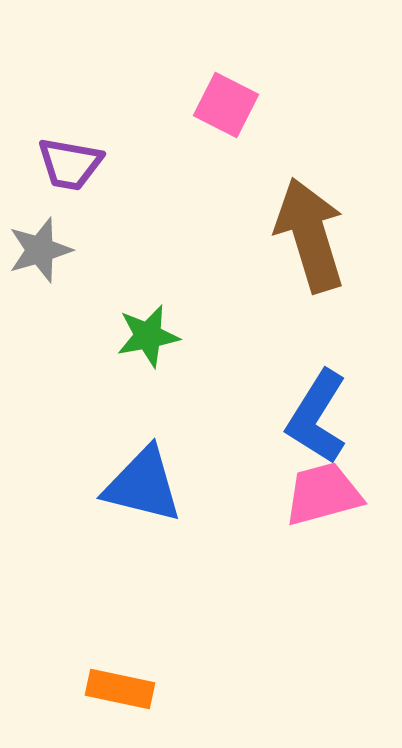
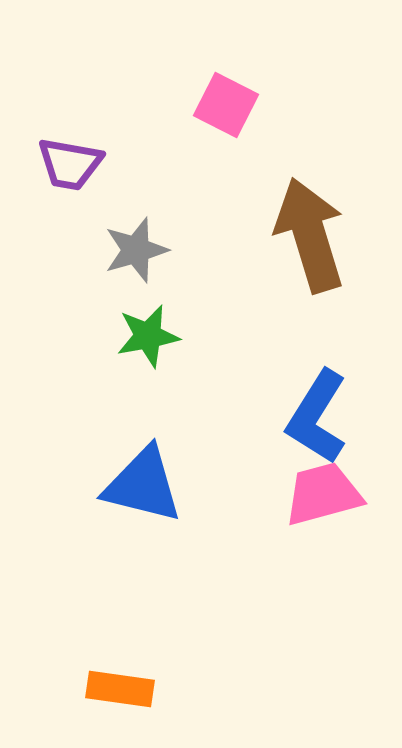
gray star: moved 96 px right
orange rectangle: rotated 4 degrees counterclockwise
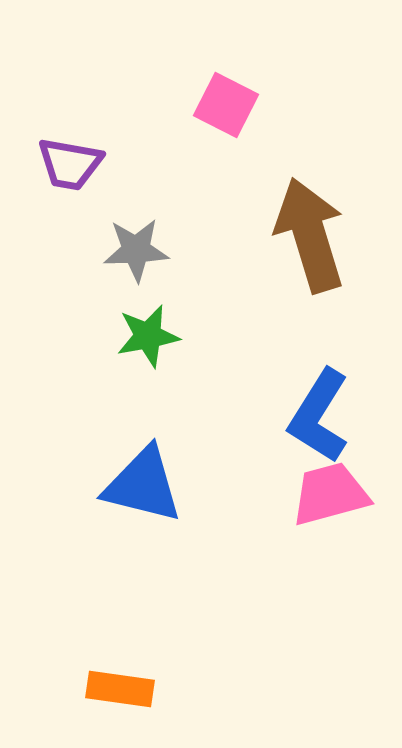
gray star: rotated 14 degrees clockwise
blue L-shape: moved 2 px right, 1 px up
pink trapezoid: moved 7 px right
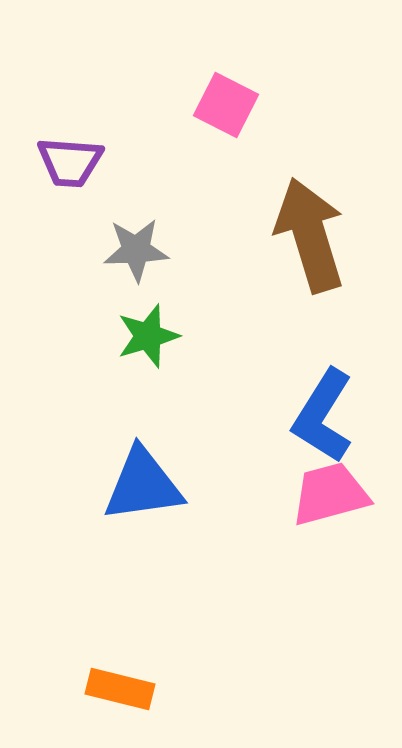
purple trapezoid: moved 2 px up; rotated 6 degrees counterclockwise
green star: rotated 6 degrees counterclockwise
blue L-shape: moved 4 px right
blue triangle: rotated 22 degrees counterclockwise
orange rectangle: rotated 6 degrees clockwise
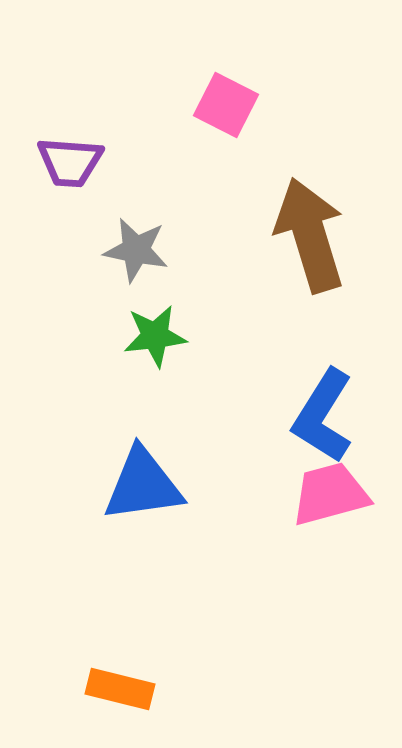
gray star: rotated 14 degrees clockwise
green star: moved 7 px right; rotated 10 degrees clockwise
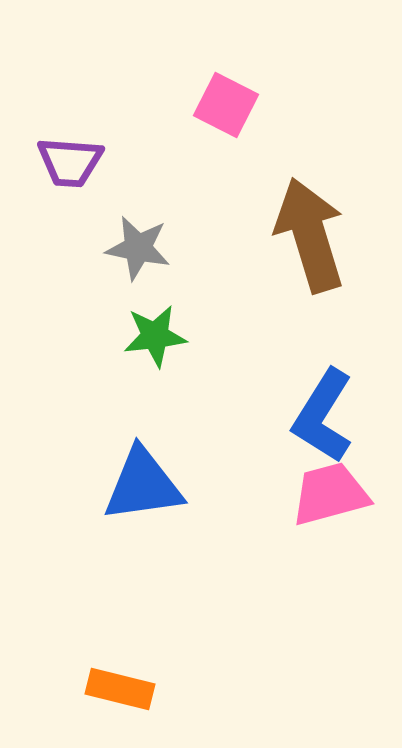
gray star: moved 2 px right, 2 px up
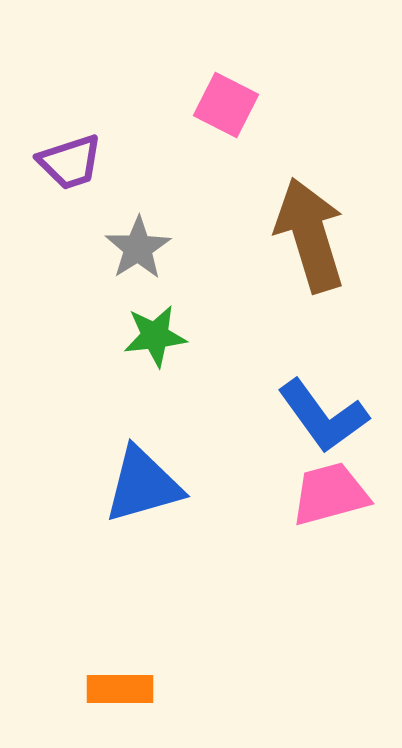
purple trapezoid: rotated 22 degrees counterclockwise
gray star: rotated 28 degrees clockwise
blue L-shape: rotated 68 degrees counterclockwise
blue triangle: rotated 8 degrees counterclockwise
orange rectangle: rotated 14 degrees counterclockwise
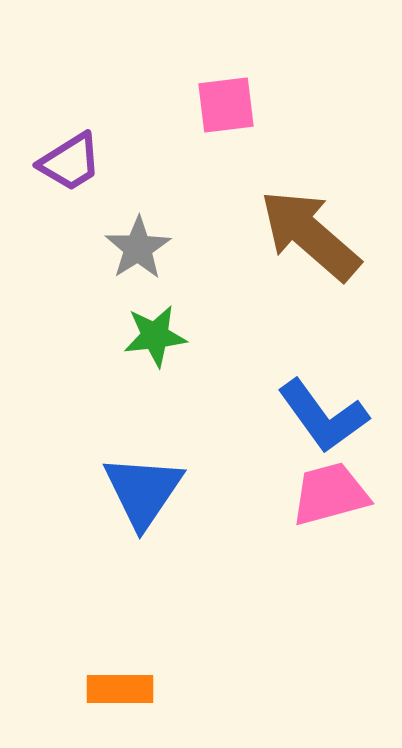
pink square: rotated 34 degrees counterclockwise
purple trapezoid: rotated 14 degrees counterclockwise
brown arrow: rotated 32 degrees counterclockwise
blue triangle: moved 6 px down; rotated 40 degrees counterclockwise
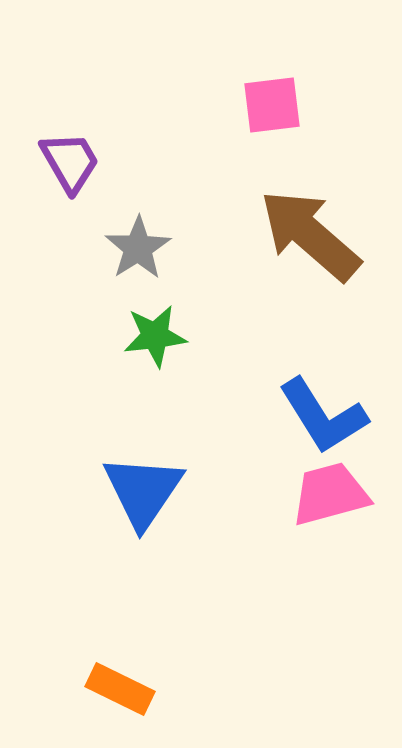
pink square: moved 46 px right
purple trapezoid: rotated 88 degrees counterclockwise
blue L-shape: rotated 4 degrees clockwise
orange rectangle: rotated 26 degrees clockwise
